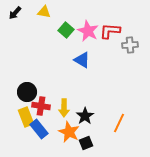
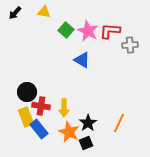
black star: moved 3 px right, 7 px down
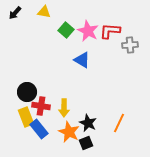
black star: rotated 12 degrees counterclockwise
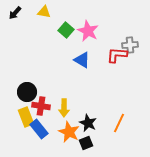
red L-shape: moved 7 px right, 24 px down
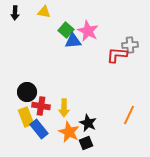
black arrow: rotated 40 degrees counterclockwise
blue triangle: moved 9 px left, 19 px up; rotated 36 degrees counterclockwise
orange line: moved 10 px right, 8 px up
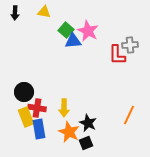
red L-shape: rotated 95 degrees counterclockwise
black circle: moved 3 px left
red cross: moved 4 px left, 2 px down
blue rectangle: rotated 30 degrees clockwise
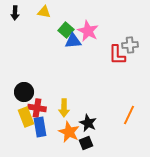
blue rectangle: moved 1 px right, 2 px up
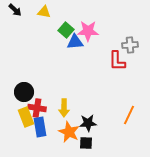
black arrow: moved 3 px up; rotated 48 degrees counterclockwise
pink star: rotated 25 degrees counterclockwise
blue triangle: moved 2 px right, 1 px down
red L-shape: moved 6 px down
black star: rotated 30 degrees counterclockwise
black square: rotated 24 degrees clockwise
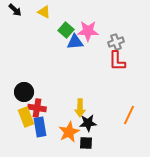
yellow triangle: rotated 16 degrees clockwise
gray cross: moved 14 px left, 3 px up; rotated 14 degrees counterclockwise
yellow arrow: moved 16 px right
orange star: rotated 20 degrees clockwise
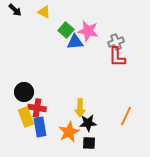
pink star: rotated 10 degrees clockwise
red L-shape: moved 4 px up
orange line: moved 3 px left, 1 px down
black square: moved 3 px right
